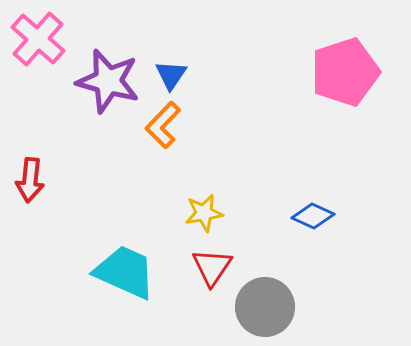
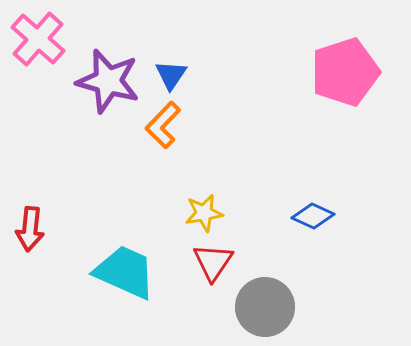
red arrow: moved 49 px down
red triangle: moved 1 px right, 5 px up
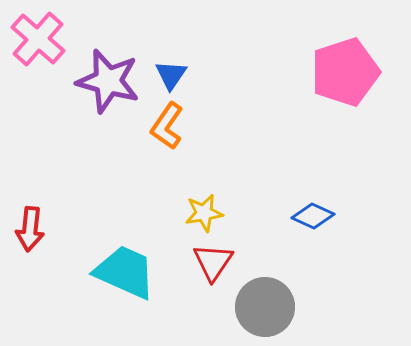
orange L-shape: moved 4 px right, 1 px down; rotated 9 degrees counterclockwise
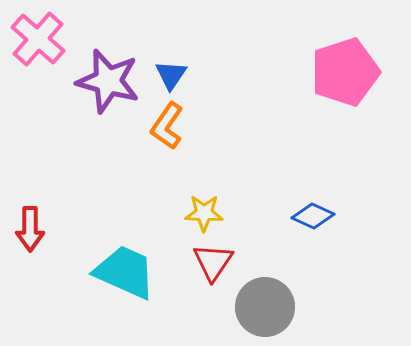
yellow star: rotated 12 degrees clockwise
red arrow: rotated 6 degrees counterclockwise
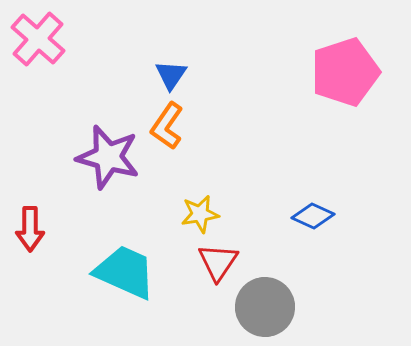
purple star: moved 76 px down
yellow star: moved 4 px left, 1 px down; rotated 12 degrees counterclockwise
red triangle: moved 5 px right
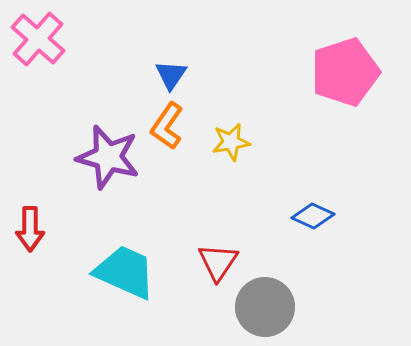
yellow star: moved 31 px right, 72 px up
